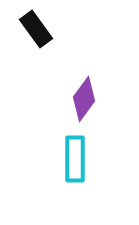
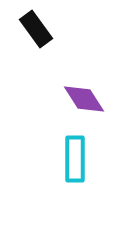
purple diamond: rotated 69 degrees counterclockwise
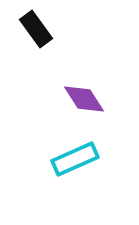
cyan rectangle: rotated 66 degrees clockwise
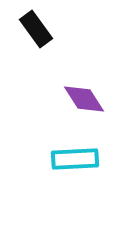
cyan rectangle: rotated 21 degrees clockwise
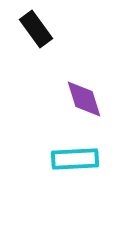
purple diamond: rotated 15 degrees clockwise
